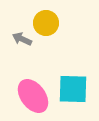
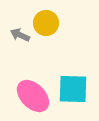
gray arrow: moved 2 px left, 4 px up
pink ellipse: rotated 8 degrees counterclockwise
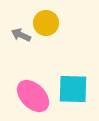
gray arrow: moved 1 px right
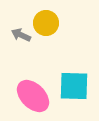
cyan square: moved 1 px right, 3 px up
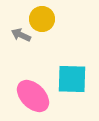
yellow circle: moved 4 px left, 4 px up
cyan square: moved 2 px left, 7 px up
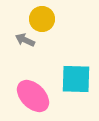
gray arrow: moved 4 px right, 5 px down
cyan square: moved 4 px right
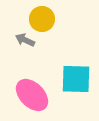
pink ellipse: moved 1 px left, 1 px up
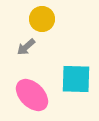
gray arrow: moved 1 px right, 7 px down; rotated 66 degrees counterclockwise
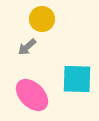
gray arrow: moved 1 px right
cyan square: moved 1 px right
